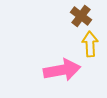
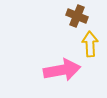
brown cross: moved 4 px left; rotated 15 degrees counterclockwise
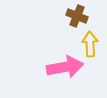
pink arrow: moved 3 px right, 3 px up
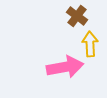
brown cross: rotated 15 degrees clockwise
